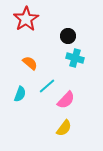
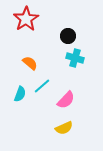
cyan line: moved 5 px left
yellow semicircle: rotated 30 degrees clockwise
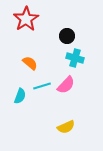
black circle: moved 1 px left
cyan line: rotated 24 degrees clockwise
cyan semicircle: moved 2 px down
pink semicircle: moved 15 px up
yellow semicircle: moved 2 px right, 1 px up
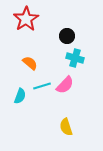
pink semicircle: moved 1 px left
yellow semicircle: rotated 96 degrees clockwise
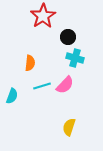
red star: moved 17 px right, 3 px up
black circle: moved 1 px right, 1 px down
orange semicircle: rotated 56 degrees clockwise
cyan semicircle: moved 8 px left
yellow semicircle: moved 3 px right; rotated 36 degrees clockwise
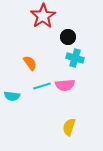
orange semicircle: rotated 42 degrees counterclockwise
pink semicircle: rotated 42 degrees clockwise
cyan semicircle: rotated 77 degrees clockwise
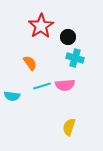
red star: moved 2 px left, 10 px down
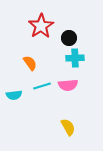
black circle: moved 1 px right, 1 px down
cyan cross: rotated 18 degrees counterclockwise
pink semicircle: moved 3 px right
cyan semicircle: moved 2 px right, 1 px up; rotated 14 degrees counterclockwise
yellow semicircle: moved 1 px left; rotated 132 degrees clockwise
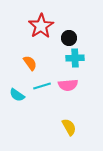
cyan semicircle: moved 3 px right; rotated 42 degrees clockwise
yellow semicircle: moved 1 px right
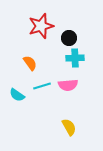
red star: rotated 15 degrees clockwise
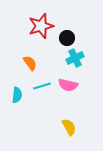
black circle: moved 2 px left
cyan cross: rotated 24 degrees counterclockwise
pink semicircle: rotated 18 degrees clockwise
cyan semicircle: rotated 119 degrees counterclockwise
